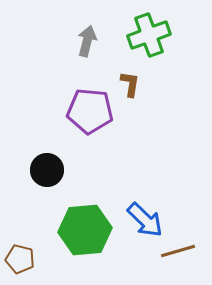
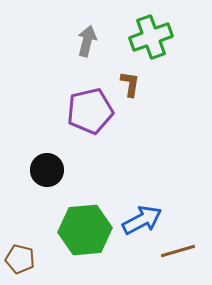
green cross: moved 2 px right, 2 px down
purple pentagon: rotated 18 degrees counterclockwise
blue arrow: moved 3 px left; rotated 72 degrees counterclockwise
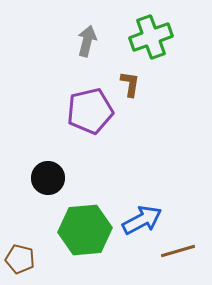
black circle: moved 1 px right, 8 px down
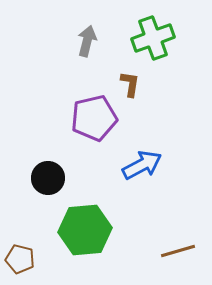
green cross: moved 2 px right, 1 px down
purple pentagon: moved 4 px right, 7 px down
blue arrow: moved 55 px up
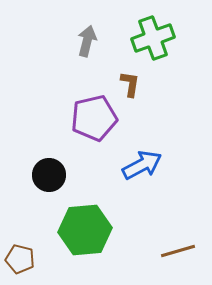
black circle: moved 1 px right, 3 px up
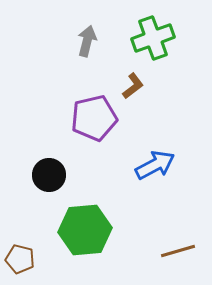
brown L-shape: moved 3 px right, 2 px down; rotated 44 degrees clockwise
blue arrow: moved 13 px right
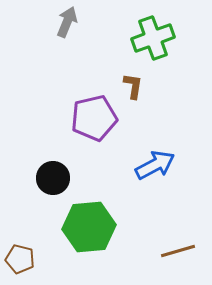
gray arrow: moved 20 px left, 19 px up; rotated 8 degrees clockwise
brown L-shape: rotated 44 degrees counterclockwise
black circle: moved 4 px right, 3 px down
green hexagon: moved 4 px right, 3 px up
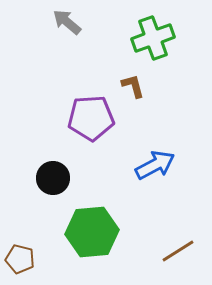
gray arrow: rotated 72 degrees counterclockwise
brown L-shape: rotated 24 degrees counterclockwise
purple pentagon: moved 3 px left; rotated 9 degrees clockwise
green hexagon: moved 3 px right, 5 px down
brown line: rotated 16 degrees counterclockwise
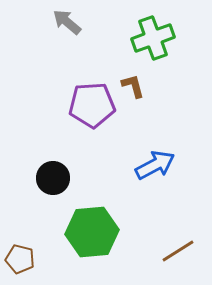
purple pentagon: moved 1 px right, 13 px up
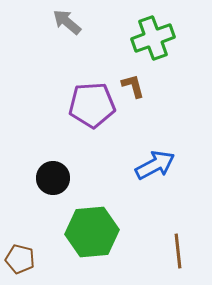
brown line: rotated 64 degrees counterclockwise
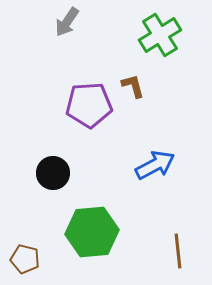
gray arrow: rotated 96 degrees counterclockwise
green cross: moved 7 px right, 3 px up; rotated 12 degrees counterclockwise
purple pentagon: moved 3 px left
black circle: moved 5 px up
brown pentagon: moved 5 px right
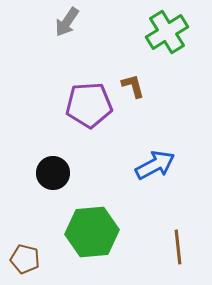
green cross: moved 7 px right, 3 px up
brown line: moved 4 px up
